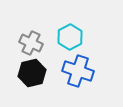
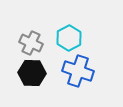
cyan hexagon: moved 1 px left, 1 px down
black hexagon: rotated 16 degrees clockwise
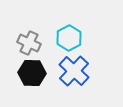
gray cross: moved 2 px left
blue cross: moved 4 px left; rotated 24 degrees clockwise
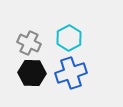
blue cross: moved 3 px left, 2 px down; rotated 28 degrees clockwise
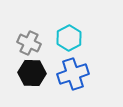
blue cross: moved 2 px right, 1 px down
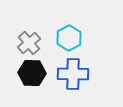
gray cross: rotated 25 degrees clockwise
blue cross: rotated 20 degrees clockwise
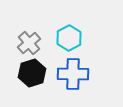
black hexagon: rotated 20 degrees counterclockwise
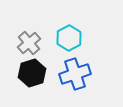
blue cross: moved 2 px right; rotated 20 degrees counterclockwise
